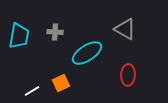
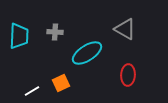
cyan trapezoid: rotated 8 degrees counterclockwise
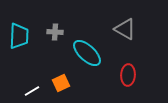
cyan ellipse: rotated 76 degrees clockwise
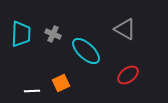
gray cross: moved 2 px left, 2 px down; rotated 21 degrees clockwise
cyan trapezoid: moved 2 px right, 2 px up
cyan ellipse: moved 1 px left, 2 px up
red ellipse: rotated 50 degrees clockwise
white line: rotated 28 degrees clockwise
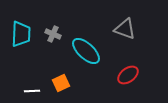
gray triangle: rotated 10 degrees counterclockwise
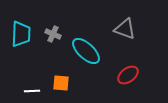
orange square: rotated 30 degrees clockwise
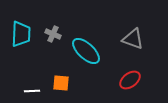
gray triangle: moved 8 px right, 10 px down
red ellipse: moved 2 px right, 5 px down
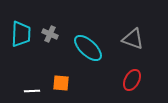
gray cross: moved 3 px left
cyan ellipse: moved 2 px right, 3 px up
red ellipse: moved 2 px right; rotated 25 degrees counterclockwise
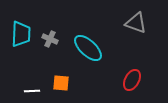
gray cross: moved 5 px down
gray triangle: moved 3 px right, 16 px up
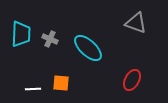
white line: moved 1 px right, 2 px up
